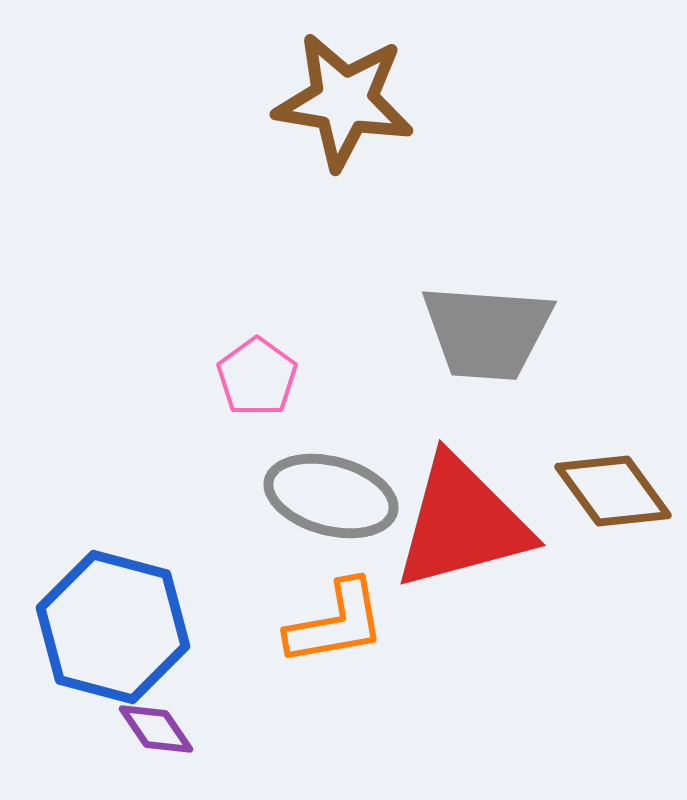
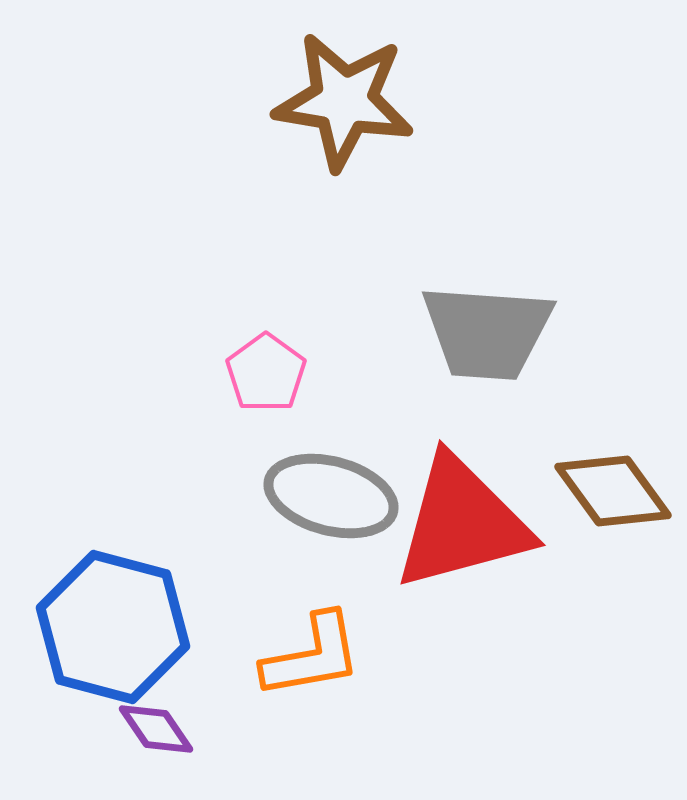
pink pentagon: moved 9 px right, 4 px up
orange L-shape: moved 24 px left, 33 px down
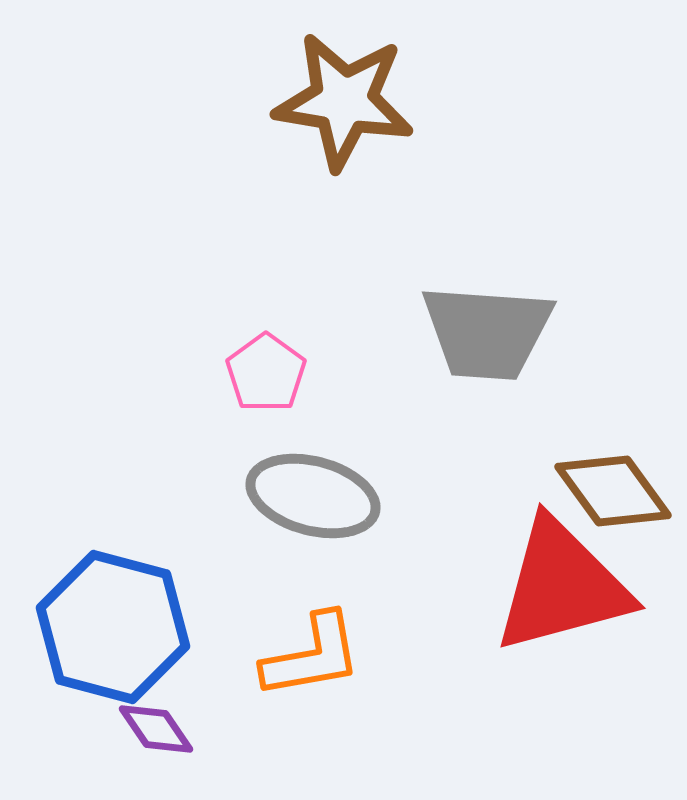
gray ellipse: moved 18 px left
red triangle: moved 100 px right, 63 px down
